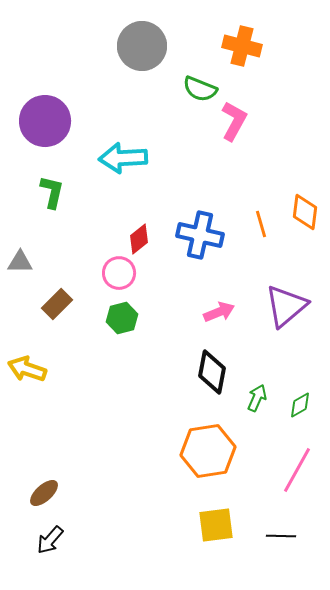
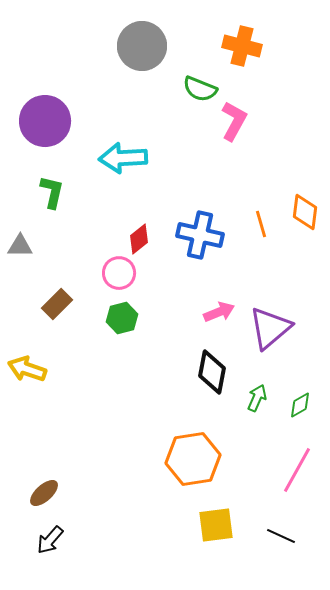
gray triangle: moved 16 px up
purple triangle: moved 16 px left, 22 px down
orange hexagon: moved 15 px left, 8 px down
black line: rotated 24 degrees clockwise
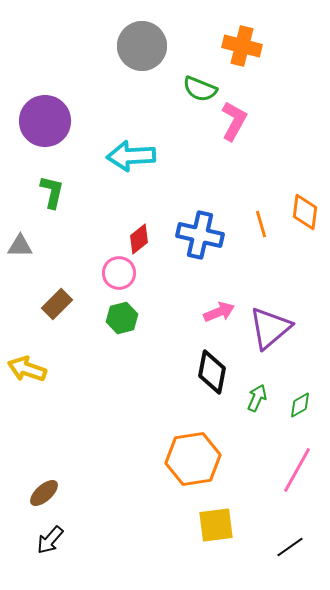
cyan arrow: moved 8 px right, 2 px up
black line: moved 9 px right, 11 px down; rotated 60 degrees counterclockwise
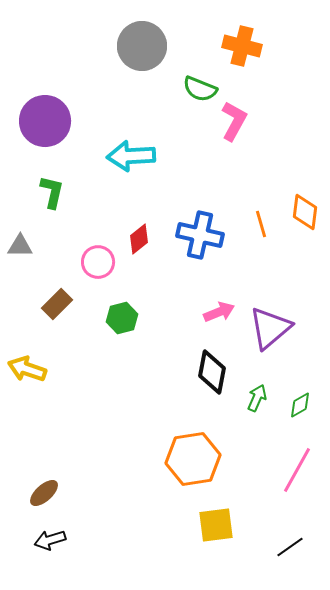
pink circle: moved 21 px left, 11 px up
black arrow: rotated 32 degrees clockwise
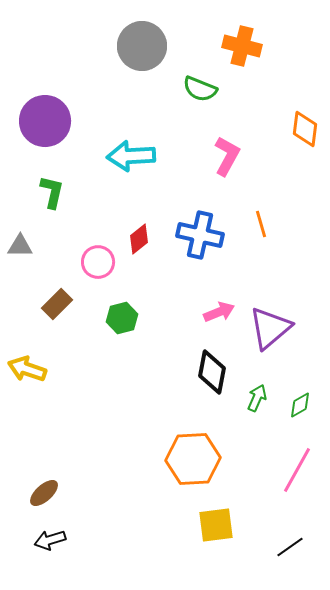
pink L-shape: moved 7 px left, 35 px down
orange diamond: moved 83 px up
orange hexagon: rotated 6 degrees clockwise
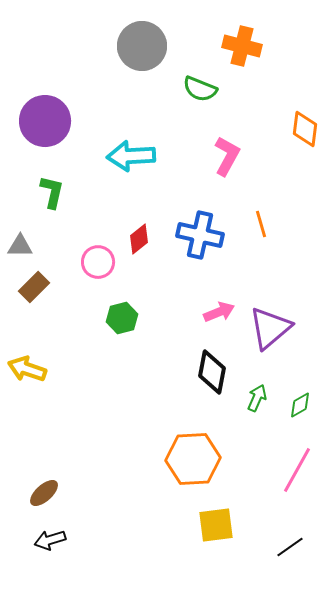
brown rectangle: moved 23 px left, 17 px up
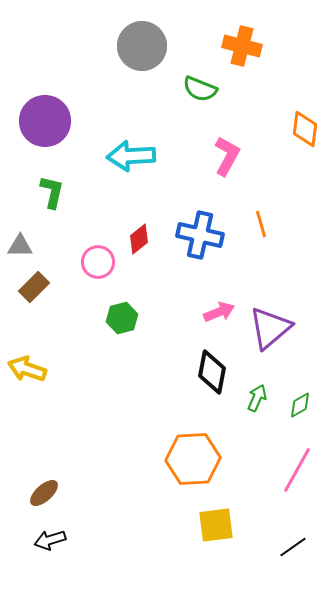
black line: moved 3 px right
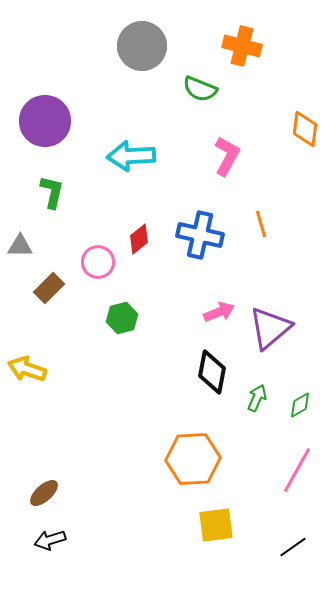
brown rectangle: moved 15 px right, 1 px down
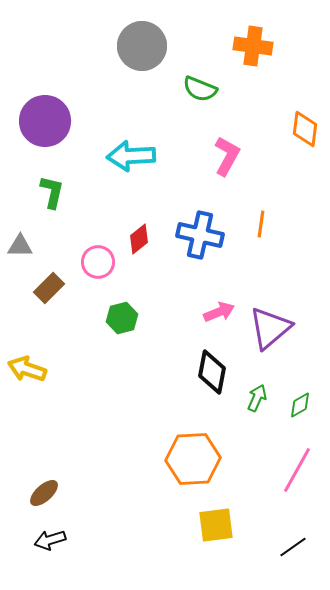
orange cross: moved 11 px right; rotated 6 degrees counterclockwise
orange line: rotated 24 degrees clockwise
